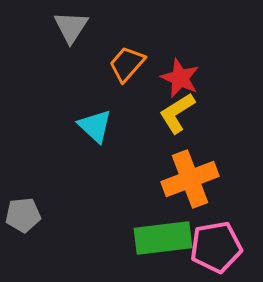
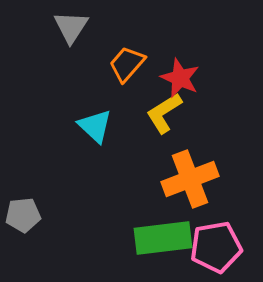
yellow L-shape: moved 13 px left
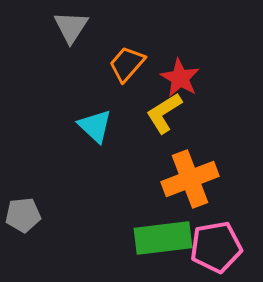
red star: rotated 6 degrees clockwise
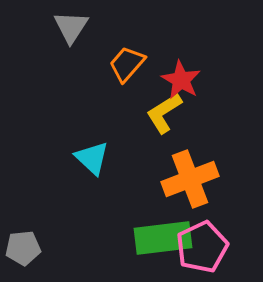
red star: moved 1 px right, 2 px down
cyan triangle: moved 3 px left, 32 px down
gray pentagon: moved 33 px down
pink pentagon: moved 14 px left; rotated 15 degrees counterclockwise
